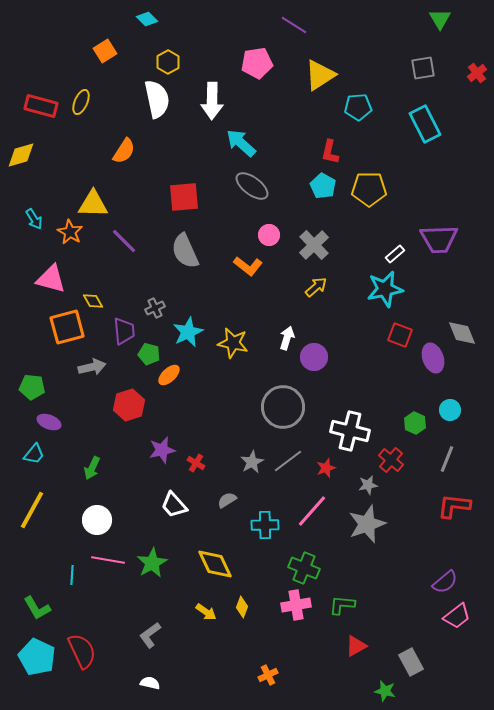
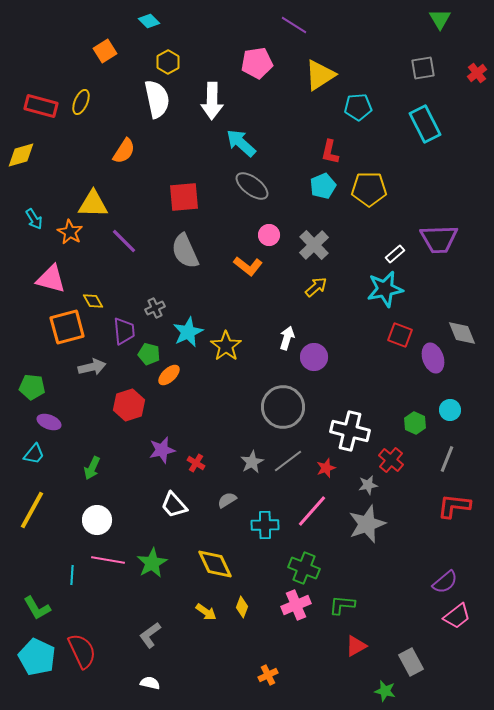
cyan diamond at (147, 19): moved 2 px right, 2 px down
cyan pentagon at (323, 186): rotated 20 degrees clockwise
yellow star at (233, 343): moved 7 px left, 3 px down; rotated 24 degrees clockwise
pink cross at (296, 605): rotated 12 degrees counterclockwise
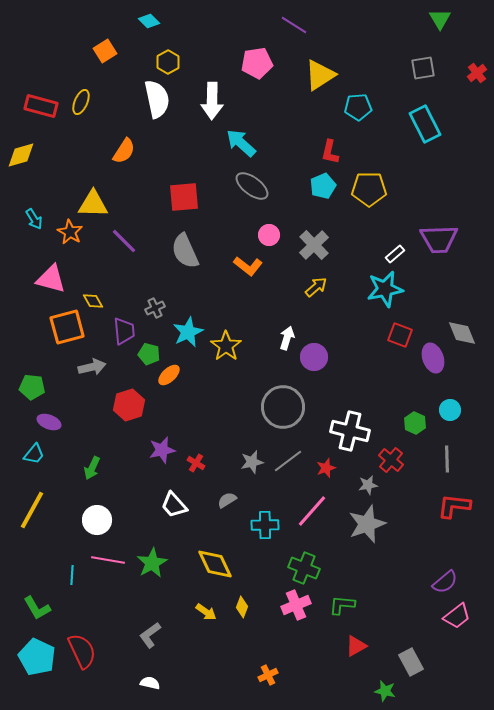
gray line at (447, 459): rotated 24 degrees counterclockwise
gray star at (252, 462): rotated 15 degrees clockwise
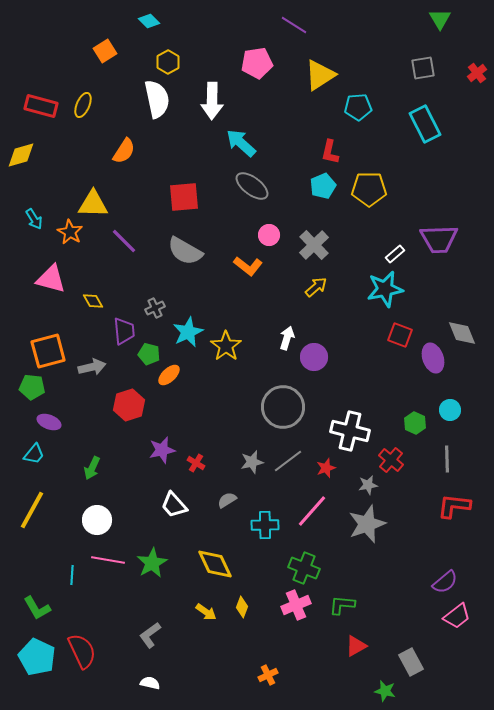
yellow ellipse at (81, 102): moved 2 px right, 3 px down
gray semicircle at (185, 251): rotated 36 degrees counterclockwise
orange square at (67, 327): moved 19 px left, 24 px down
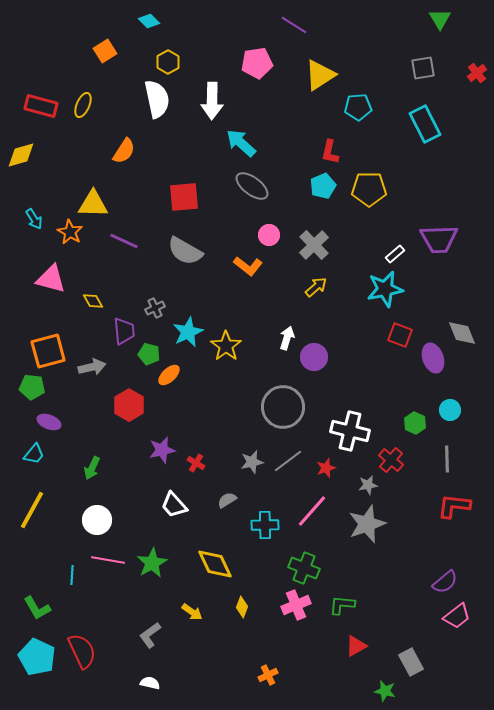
purple line at (124, 241): rotated 20 degrees counterclockwise
red hexagon at (129, 405): rotated 12 degrees counterclockwise
yellow arrow at (206, 612): moved 14 px left
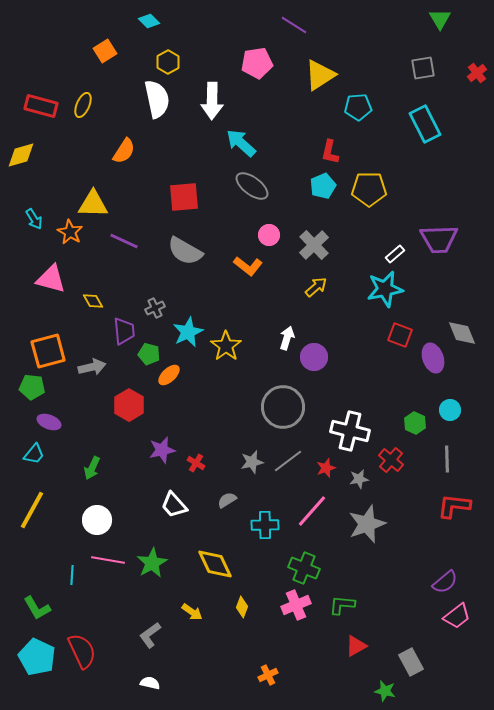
gray star at (368, 485): moved 9 px left, 6 px up
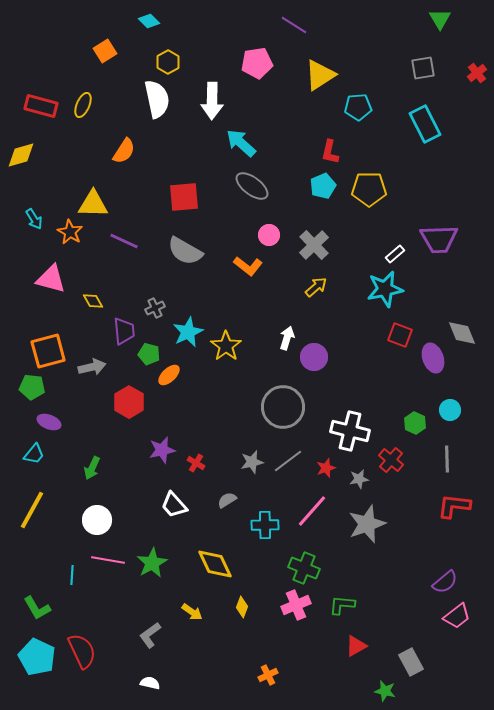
red hexagon at (129, 405): moved 3 px up
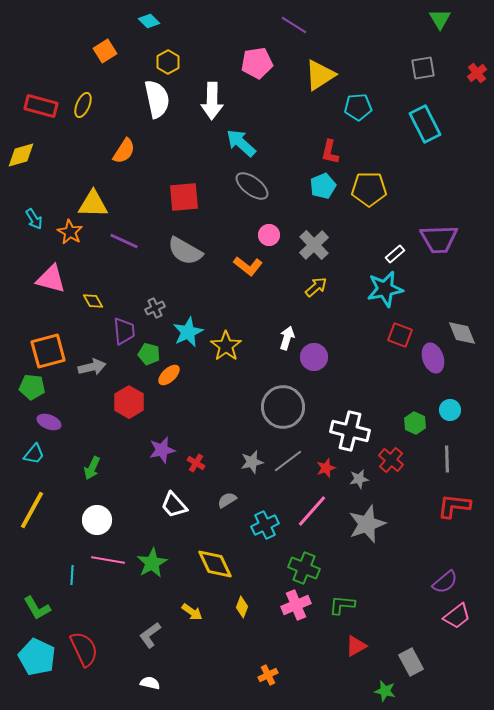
cyan cross at (265, 525): rotated 24 degrees counterclockwise
red semicircle at (82, 651): moved 2 px right, 2 px up
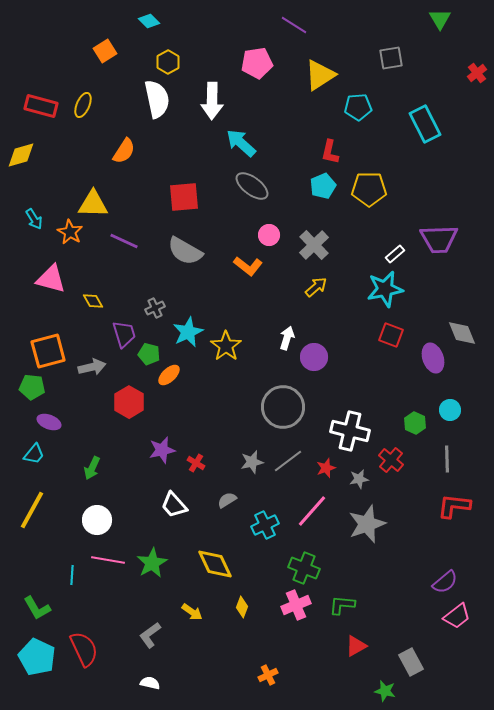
gray square at (423, 68): moved 32 px left, 10 px up
purple trapezoid at (124, 331): moved 3 px down; rotated 12 degrees counterclockwise
red square at (400, 335): moved 9 px left
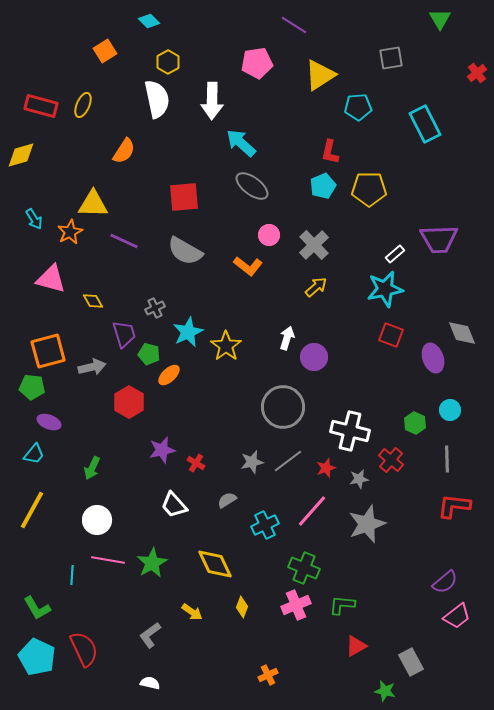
orange star at (70, 232): rotated 15 degrees clockwise
